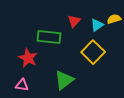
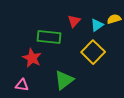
red star: moved 4 px right
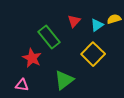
green rectangle: rotated 45 degrees clockwise
yellow square: moved 2 px down
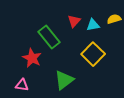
cyan triangle: moved 4 px left; rotated 24 degrees clockwise
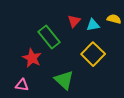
yellow semicircle: rotated 32 degrees clockwise
green triangle: rotated 40 degrees counterclockwise
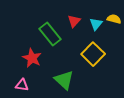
cyan triangle: moved 3 px right, 1 px up; rotated 40 degrees counterclockwise
green rectangle: moved 1 px right, 3 px up
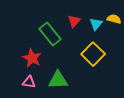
green triangle: moved 6 px left; rotated 45 degrees counterclockwise
pink triangle: moved 7 px right, 3 px up
